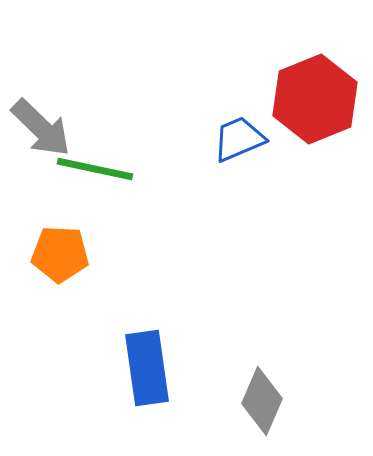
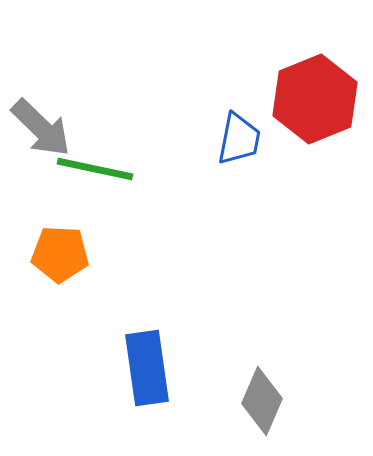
blue trapezoid: rotated 124 degrees clockwise
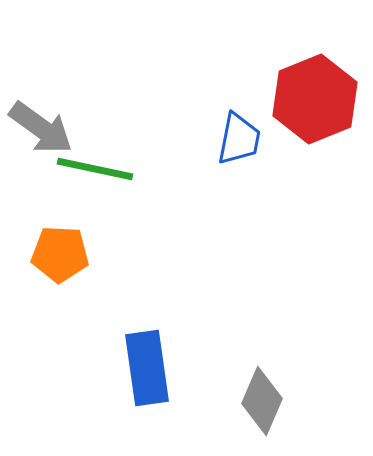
gray arrow: rotated 8 degrees counterclockwise
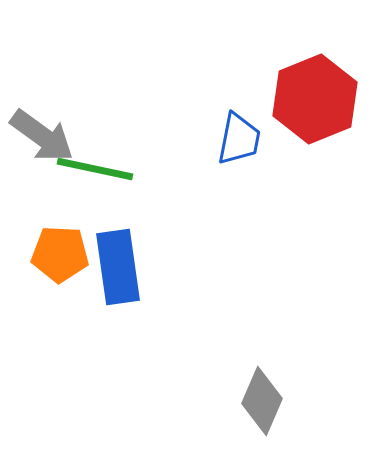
gray arrow: moved 1 px right, 8 px down
blue rectangle: moved 29 px left, 101 px up
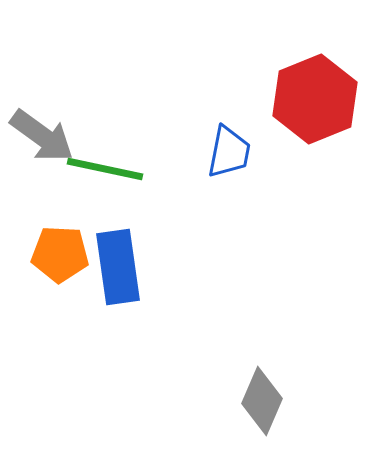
blue trapezoid: moved 10 px left, 13 px down
green line: moved 10 px right
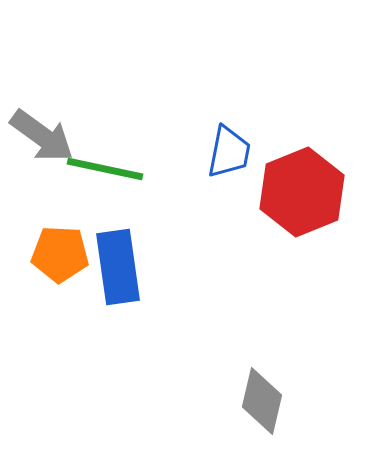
red hexagon: moved 13 px left, 93 px down
gray diamond: rotated 10 degrees counterclockwise
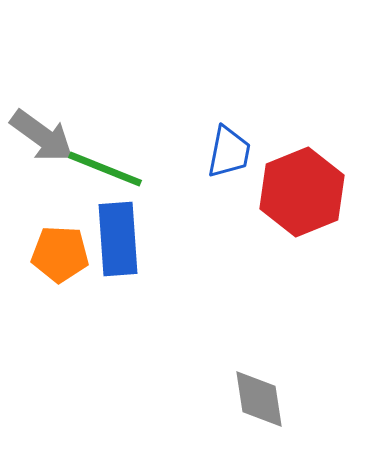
green line: rotated 10 degrees clockwise
blue rectangle: moved 28 px up; rotated 4 degrees clockwise
gray diamond: moved 3 px left, 2 px up; rotated 22 degrees counterclockwise
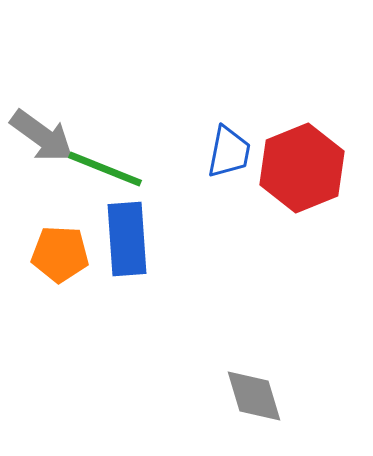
red hexagon: moved 24 px up
blue rectangle: moved 9 px right
gray diamond: moved 5 px left, 3 px up; rotated 8 degrees counterclockwise
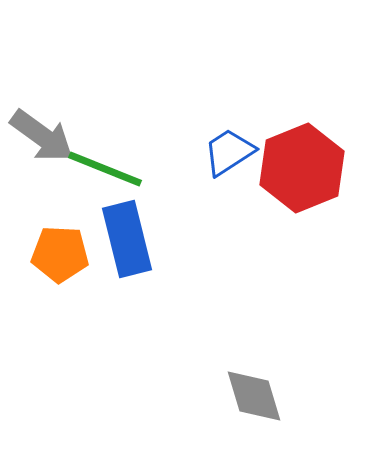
blue trapezoid: rotated 134 degrees counterclockwise
blue rectangle: rotated 10 degrees counterclockwise
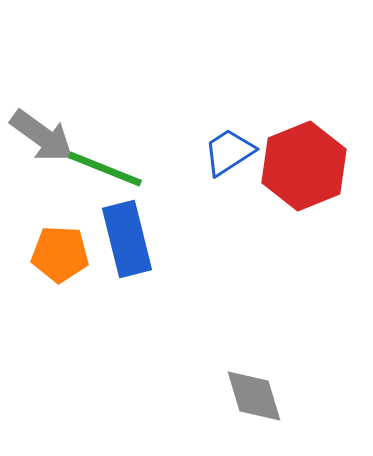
red hexagon: moved 2 px right, 2 px up
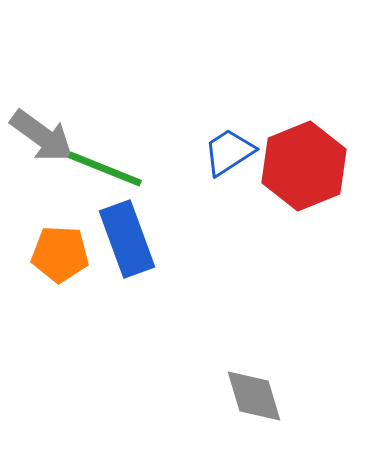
blue rectangle: rotated 6 degrees counterclockwise
